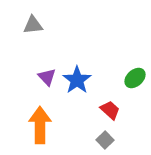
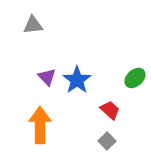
gray square: moved 2 px right, 1 px down
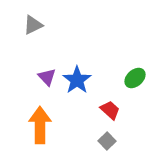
gray triangle: rotated 20 degrees counterclockwise
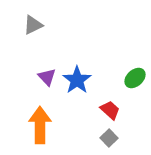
gray square: moved 2 px right, 3 px up
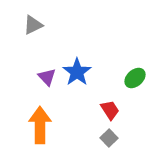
blue star: moved 8 px up
red trapezoid: rotated 15 degrees clockwise
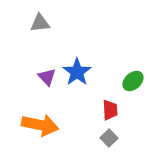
gray triangle: moved 7 px right, 2 px up; rotated 20 degrees clockwise
green ellipse: moved 2 px left, 3 px down
red trapezoid: rotated 30 degrees clockwise
orange arrow: rotated 102 degrees clockwise
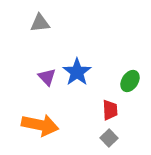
green ellipse: moved 3 px left; rotated 15 degrees counterclockwise
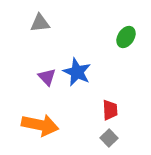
blue star: rotated 12 degrees counterclockwise
green ellipse: moved 4 px left, 44 px up
